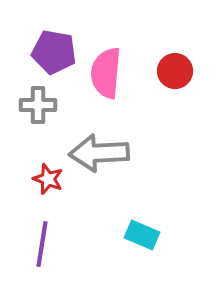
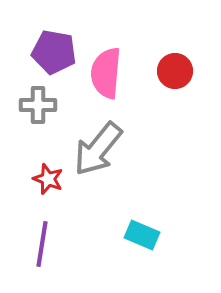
gray arrow: moved 1 px left, 4 px up; rotated 48 degrees counterclockwise
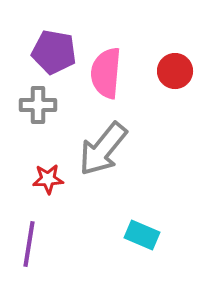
gray arrow: moved 5 px right
red star: rotated 24 degrees counterclockwise
purple line: moved 13 px left
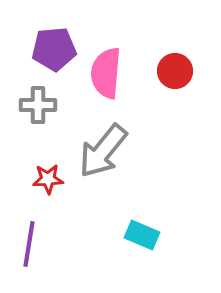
purple pentagon: moved 3 px up; rotated 15 degrees counterclockwise
gray arrow: moved 2 px down
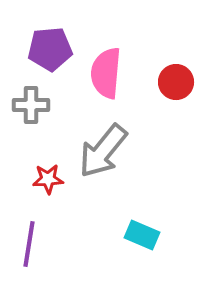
purple pentagon: moved 4 px left
red circle: moved 1 px right, 11 px down
gray cross: moved 7 px left
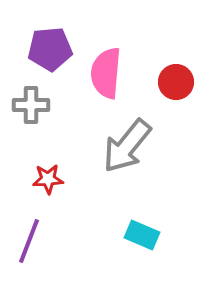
gray arrow: moved 24 px right, 5 px up
purple line: moved 3 px up; rotated 12 degrees clockwise
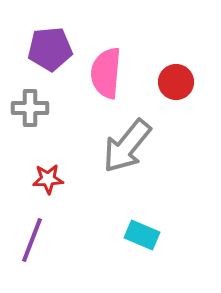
gray cross: moved 1 px left, 3 px down
purple line: moved 3 px right, 1 px up
